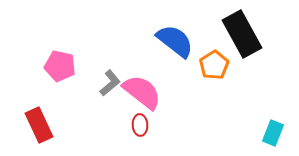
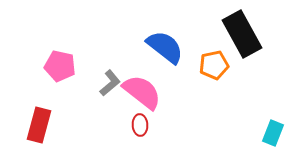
blue semicircle: moved 10 px left, 6 px down
orange pentagon: rotated 20 degrees clockwise
red rectangle: rotated 40 degrees clockwise
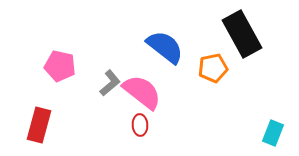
orange pentagon: moved 1 px left, 3 px down
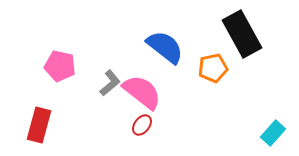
red ellipse: moved 2 px right; rotated 40 degrees clockwise
cyan rectangle: rotated 20 degrees clockwise
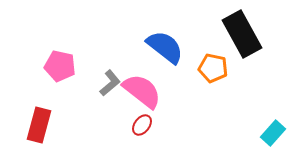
orange pentagon: rotated 24 degrees clockwise
pink semicircle: moved 1 px up
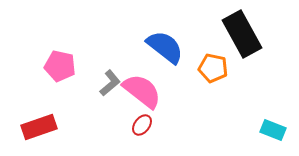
red rectangle: moved 2 px down; rotated 56 degrees clockwise
cyan rectangle: moved 3 px up; rotated 70 degrees clockwise
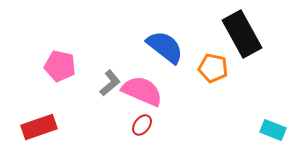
pink semicircle: rotated 15 degrees counterclockwise
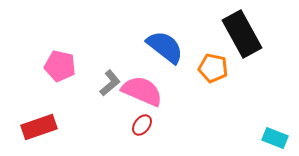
cyan rectangle: moved 2 px right, 8 px down
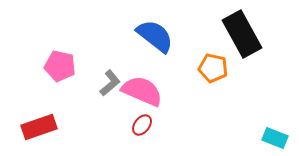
blue semicircle: moved 10 px left, 11 px up
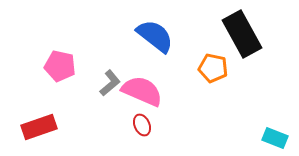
red ellipse: rotated 60 degrees counterclockwise
